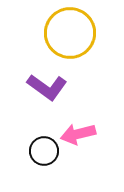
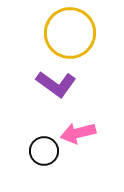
purple L-shape: moved 9 px right, 3 px up
pink arrow: moved 1 px up
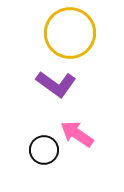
pink arrow: moved 1 px left, 1 px down; rotated 48 degrees clockwise
black circle: moved 1 px up
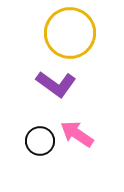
black circle: moved 4 px left, 9 px up
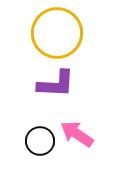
yellow circle: moved 13 px left
purple L-shape: rotated 33 degrees counterclockwise
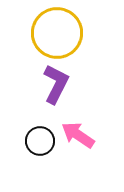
purple L-shape: rotated 66 degrees counterclockwise
pink arrow: moved 1 px right, 1 px down
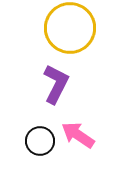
yellow circle: moved 13 px right, 5 px up
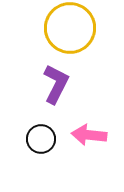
pink arrow: moved 11 px right; rotated 28 degrees counterclockwise
black circle: moved 1 px right, 2 px up
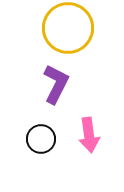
yellow circle: moved 2 px left
pink arrow: rotated 104 degrees counterclockwise
